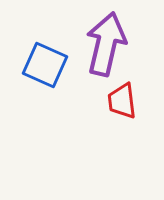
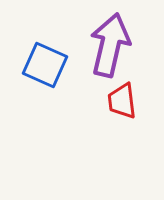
purple arrow: moved 4 px right, 1 px down
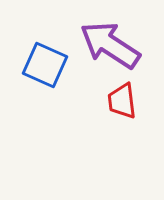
purple arrow: rotated 70 degrees counterclockwise
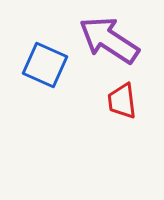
purple arrow: moved 1 px left, 5 px up
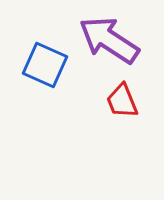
red trapezoid: rotated 15 degrees counterclockwise
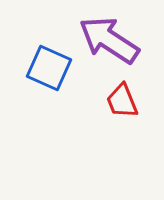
blue square: moved 4 px right, 3 px down
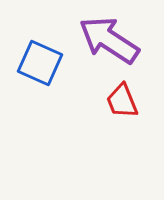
blue square: moved 9 px left, 5 px up
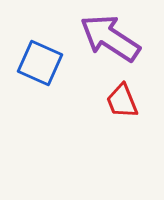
purple arrow: moved 1 px right, 2 px up
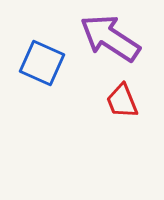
blue square: moved 2 px right
